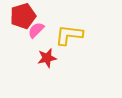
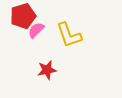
yellow L-shape: rotated 116 degrees counterclockwise
red star: moved 12 px down
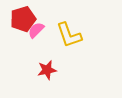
red pentagon: moved 3 px down
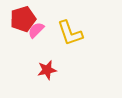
yellow L-shape: moved 1 px right, 2 px up
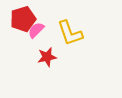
red star: moved 13 px up
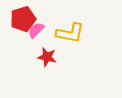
yellow L-shape: rotated 60 degrees counterclockwise
red star: rotated 24 degrees clockwise
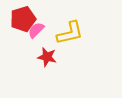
yellow L-shape: rotated 24 degrees counterclockwise
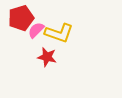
red pentagon: moved 2 px left, 1 px up
yellow L-shape: moved 11 px left; rotated 32 degrees clockwise
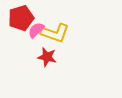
yellow L-shape: moved 4 px left
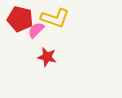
red pentagon: moved 1 px left, 1 px down; rotated 30 degrees clockwise
yellow L-shape: moved 15 px up
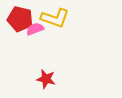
pink semicircle: moved 1 px left, 1 px up; rotated 24 degrees clockwise
red star: moved 1 px left, 22 px down
